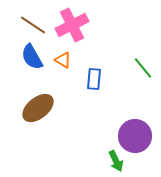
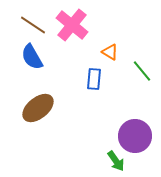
pink cross: rotated 24 degrees counterclockwise
orange triangle: moved 47 px right, 8 px up
green line: moved 1 px left, 3 px down
green arrow: rotated 10 degrees counterclockwise
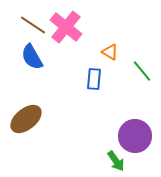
pink cross: moved 6 px left, 2 px down
brown ellipse: moved 12 px left, 11 px down
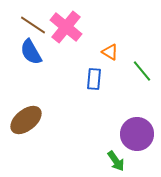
blue semicircle: moved 1 px left, 5 px up
brown ellipse: moved 1 px down
purple circle: moved 2 px right, 2 px up
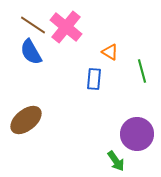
green line: rotated 25 degrees clockwise
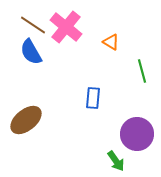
orange triangle: moved 1 px right, 10 px up
blue rectangle: moved 1 px left, 19 px down
